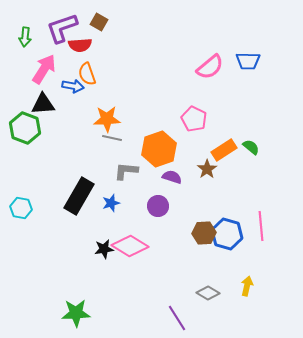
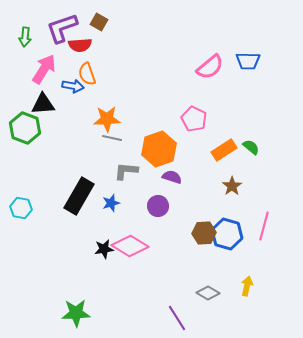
brown star: moved 25 px right, 17 px down
pink line: moved 3 px right; rotated 20 degrees clockwise
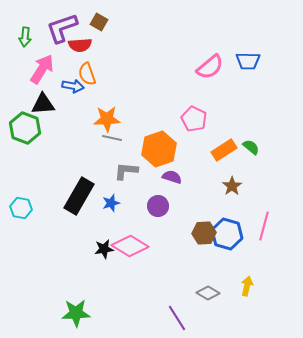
pink arrow: moved 2 px left
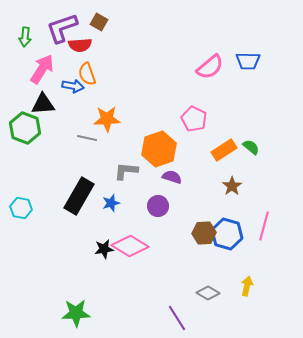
gray line: moved 25 px left
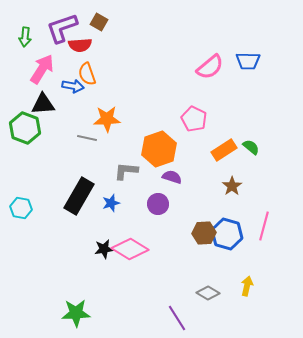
purple circle: moved 2 px up
pink diamond: moved 3 px down
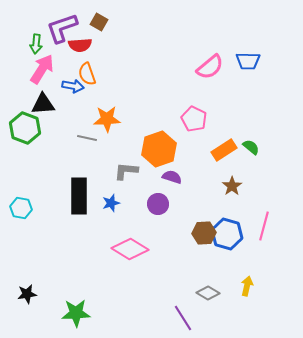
green arrow: moved 11 px right, 7 px down
black rectangle: rotated 30 degrees counterclockwise
black star: moved 77 px left, 45 px down
purple line: moved 6 px right
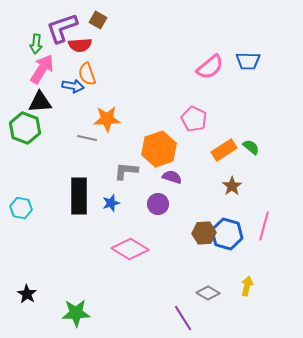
brown square: moved 1 px left, 2 px up
black triangle: moved 3 px left, 2 px up
black star: rotated 30 degrees counterclockwise
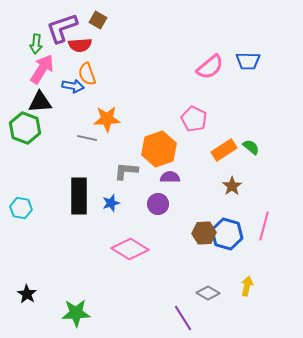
purple semicircle: moved 2 px left; rotated 18 degrees counterclockwise
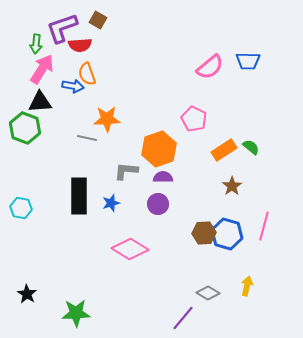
purple semicircle: moved 7 px left
purple line: rotated 72 degrees clockwise
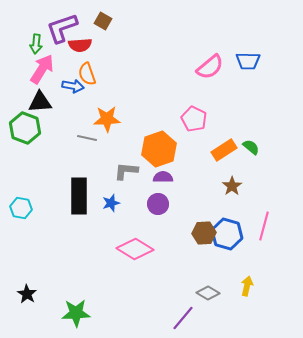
brown square: moved 5 px right, 1 px down
pink diamond: moved 5 px right
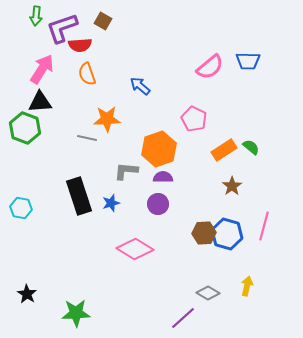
green arrow: moved 28 px up
blue arrow: moved 67 px right; rotated 150 degrees counterclockwise
black rectangle: rotated 18 degrees counterclockwise
purple line: rotated 8 degrees clockwise
